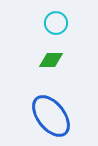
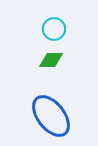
cyan circle: moved 2 px left, 6 px down
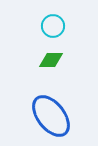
cyan circle: moved 1 px left, 3 px up
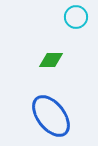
cyan circle: moved 23 px right, 9 px up
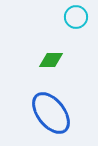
blue ellipse: moved 3 px up
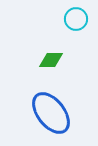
cyan circle: moved 2 px down
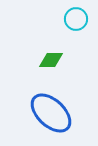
blue ellipse: rotated 9 degrees counterclockwise
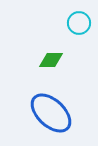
cyan circle: moved 3 px right, 4 px down
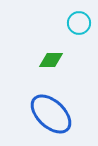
blue ellipse: moved 1 px down
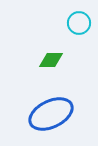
blue ellipse: rotated 69 degrees counterclockwise
